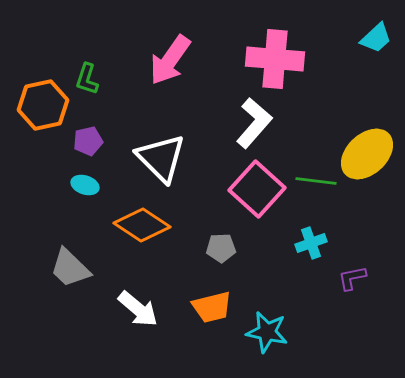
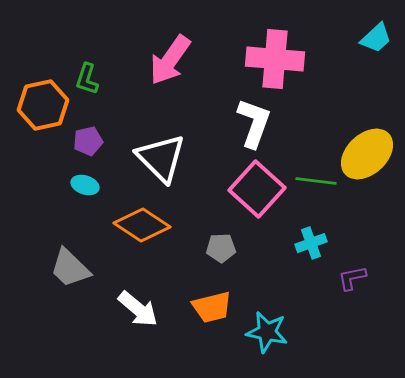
white L-shape: rotated 21 degrees counterclockwise
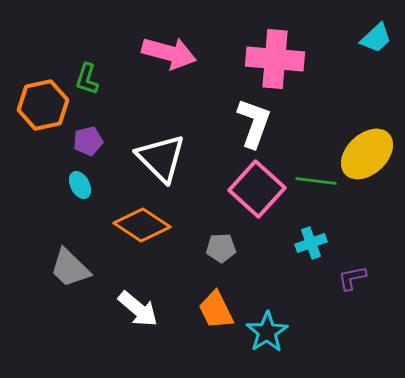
pink arrow: moved 1 px left, 7 px up; rotated 110 degrees counterclockwise
cyan ellipse: moved 5 px left; rotated 44 degrees clockwise
orange trapezoid: moved 4 px right, 3 px down; rotated 78 degrees clockwise
cyan star: rotated 27 degrees clockwise
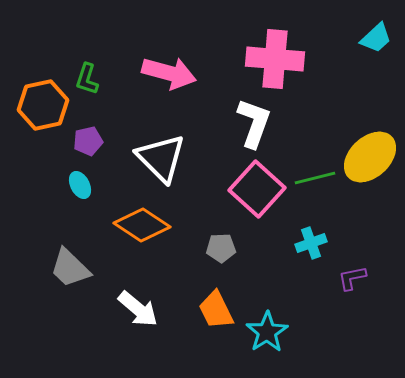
pink arrow: moved 20 px down
yellow ellipse: moved 3 px right, 3 px down
green line: moved 1 px left, 3 px up; rotated 21 degrees counterclockwise
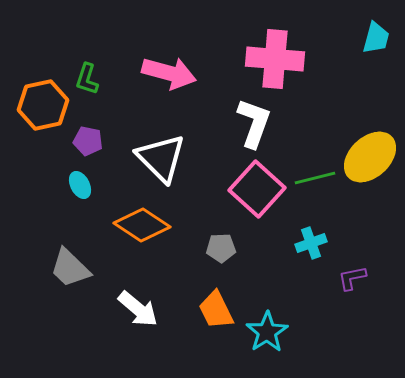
cyan trapezoid: rotated 32 degrees counterclockwise
purple pentagon: rotated 24 degrees clockwise
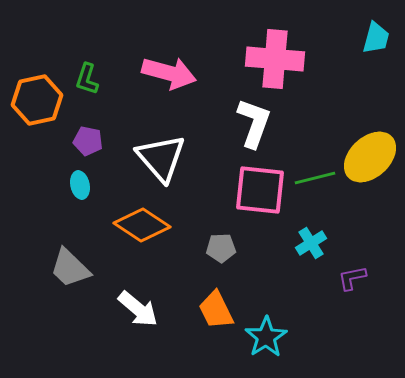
orange hexagon: moved 6 px left, 5 px up
white triangle: rotated 4 degrees clockwise
cyan ellipse: rotated 16 degrees clockwise
pink square: moved 3 px right, 1 px down; rotated 36 degrees counterclockwise
cyan cross: rotated 12 degrees counterclockwise
cyan star: moved 1 px left, 5 px down
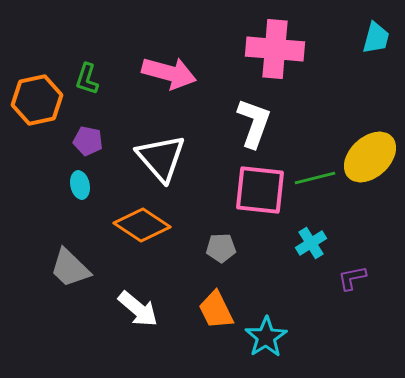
pink cross: moved 10 px up
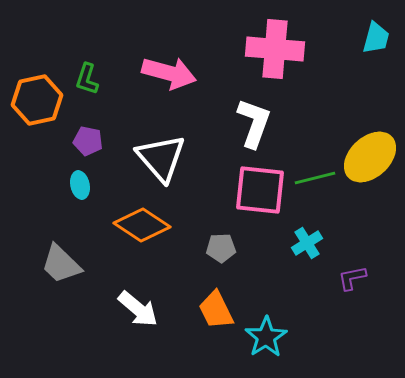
cyan cross: moved 4 px left
gray trapezoid: moved 9 px left, 4 px up
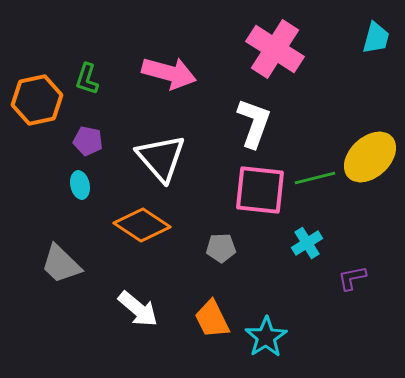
pink cross: rotated 28 degrees clockwise
orange trapezoid: moved 4 px left, 9 px down
